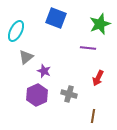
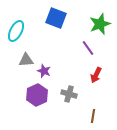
purple line: rotated 49 degrees clockwise
gray triangle: moved 3 px down; rotated 35 degrees clockwise
red arrow: moved 2 px left, 3 px up
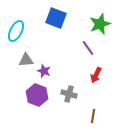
purple hexagon: rotated 15 degrees counterclockwise
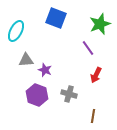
purple star: moved 1 px right, 1 px up
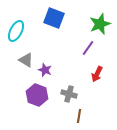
blue square: moved 2 px left
purple line: rotated 70 degrees clockwise
gray triangle: rotated 35 degrees clockwise
red arrow: moved 1 px right, 1 px up
brown line: moved 14 px left
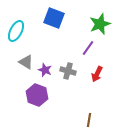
gray triangle: moved 2 px down
gray cross: moved 1 px left, 23 px up
brown line: moved 10 px right, 4 px down
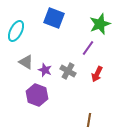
gray cross: rotated 14 degrees clockwise
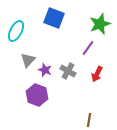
gray triangle: moved 2 px right, 2 px up; rotated 42 degrees clockwise
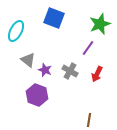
gray triangle: rotated 35 degrees counterclockwise
gray cross: moved 2 px right
